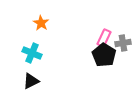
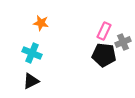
orange star: rotated 21 degrees counterclockwise
pink rectangle: moved 7 px up
gray cross: moved 1 px up; rotated 14 degrees counterclockwise
black pentagon: rotated 25 degrees counterclockwise
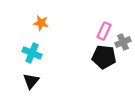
black pentagon: moved 2 px down
black triangle: rotated 24 degrees counterclockwise
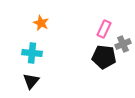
orange star: rotated 14 degrees clockwise
pink rectangle: moved 2 px up
gray cross: moved 2 px down
cyan cross: rotated 18 degrees counterclockwise
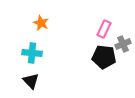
black triangle: rotated 24 degrees counterclockwise
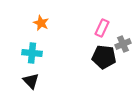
pink rectangle: moved 2 px left, 1 px up
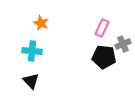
cyan cross: moved 2 px up
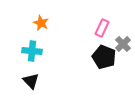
gray cross: rotated 21 degrees counterclockwise
black pentagon: rotated 15 degrees clockwise
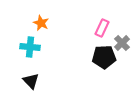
gray cross: moved 1 px left, 1 px up
cyan cross: moved 2 px left, 4 px up
black pentagon: rotated 25 degrees counterclockwise
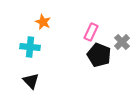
orange star: moved 2 px right, 1 px up
pink rectangle: moved 11 px left, 4 px down
gray cross: moved 1 px up
black pentagon: moved 5 px left, 2 px up; rotated 25 degrees clockwise
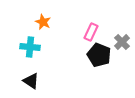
black triangle: rotated 12 degrees counterclockwise
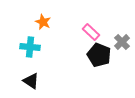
pink rectangle: rotated 72 degrees counterclockwise
